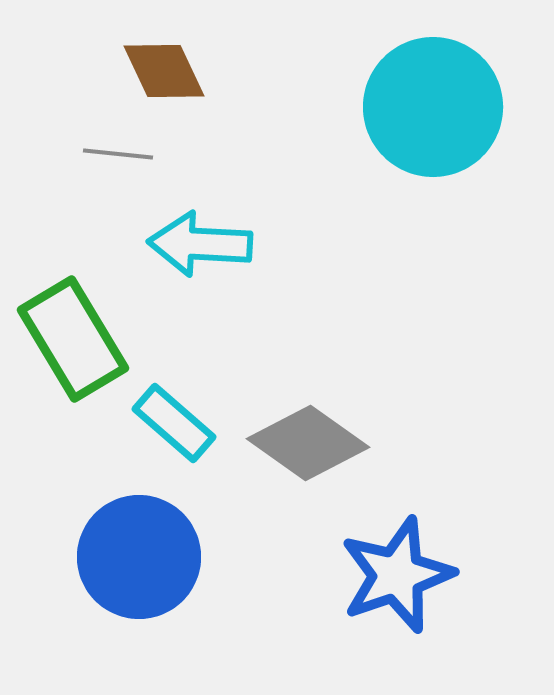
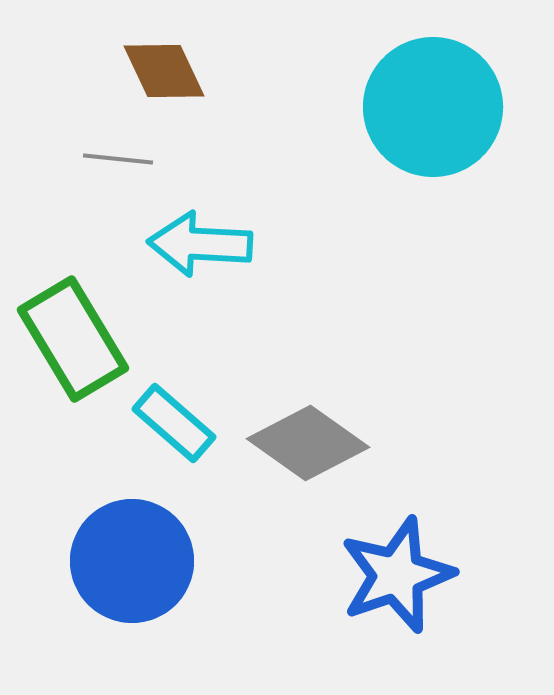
gray line: moved 5 px down
blue circle: moved 7 px left, 4 px down
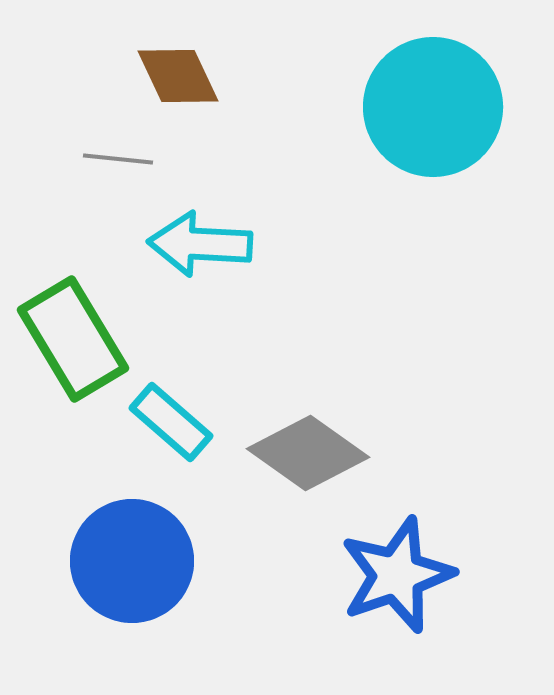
brown diamond: moved 14 px right, 5 px down
cyan rectangle: moved 3 px left, 1 px up
gray diamond: moved 10 px down
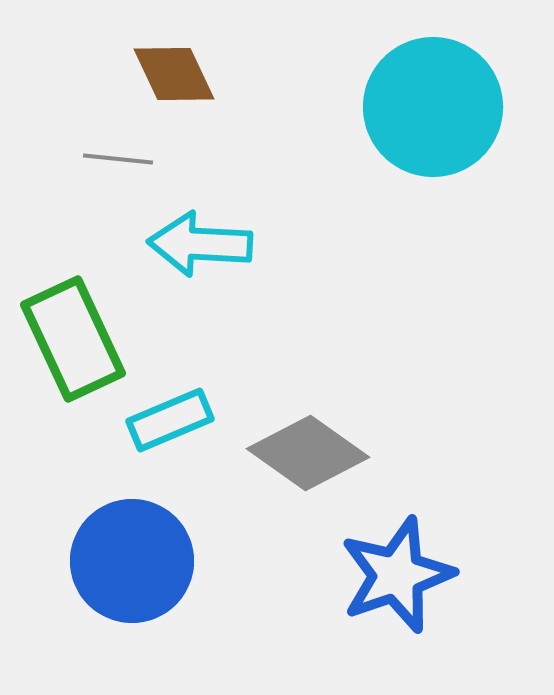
brown diamond: moved 4 px left, 2 px up
green rectangle: rotated 6 degrees clockwise
cyan rectangle: moved 1 px left, 2 px up; rotated 64 degrees counterclockwise
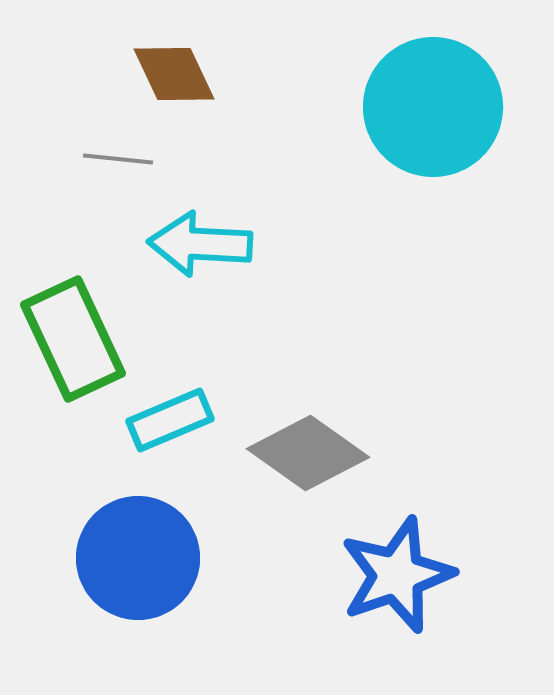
blue circle: moved 6 px right, 3 px up
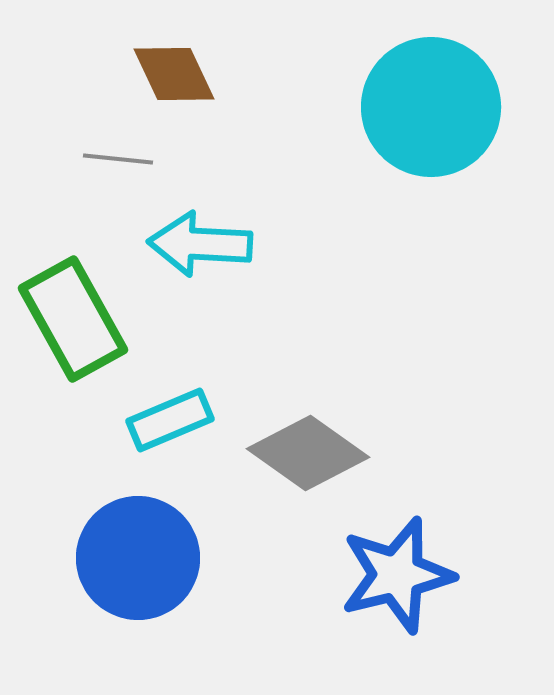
cyan circle: moved 2 px left
green rectangle: moved 20 px up; rotated 4 degrees counterclockwise
blue star: rotated 5 degrees clockwise
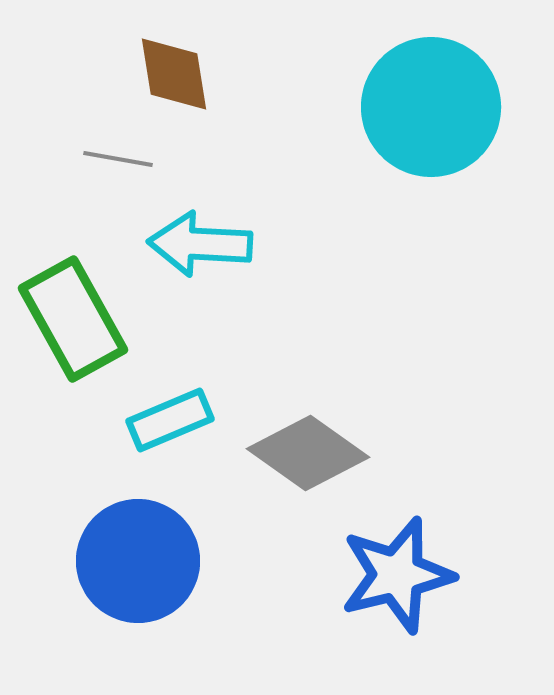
brown diamond: rotated 16 degrees clockwise
gray line: rotated 4 degrees clockwise
blue circle: moved 3 px down
